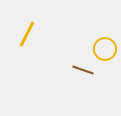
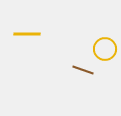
yellow line: rotated 64 degrees clockwise
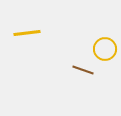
yellow line: moved 1 px up; rotated 8 degrees counterclockwise
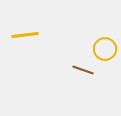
yellow line: moved 2 px left, 2 px down
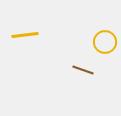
yellow circle: moved 7 px up
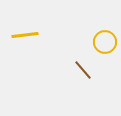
brown line: rotated 30 degrees clockwise
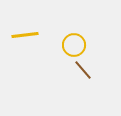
yellow circle: moved 31 px left, 3 px down
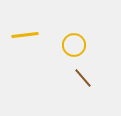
brown line: moved 8 px down
